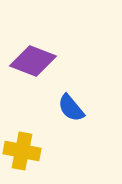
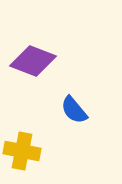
blue semicircle: moved 3 px right, 2 px down
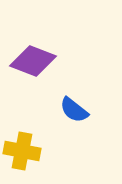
blue semicircle: rotated 12 degrees counterclockwise
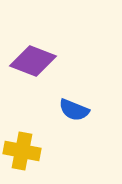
blue semicircle: rotated 16 degrees counterclockwise
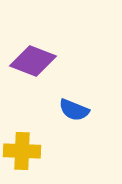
yellow cross: rotated 9 degrees counterclockwise
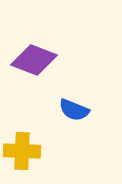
purple diamond: moved 1 px right, 1 px up
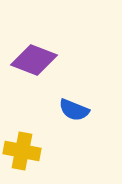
yellow cross: rotated 9 degrees clockwise
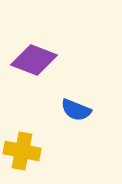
blue semicircle: moved 2 px right
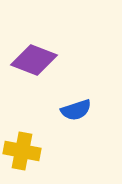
blue semicircle: rotated 40 degrees counterclockwise
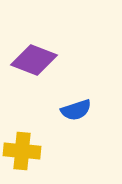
yellow cross: rotated 6 degrees counterclockwise
